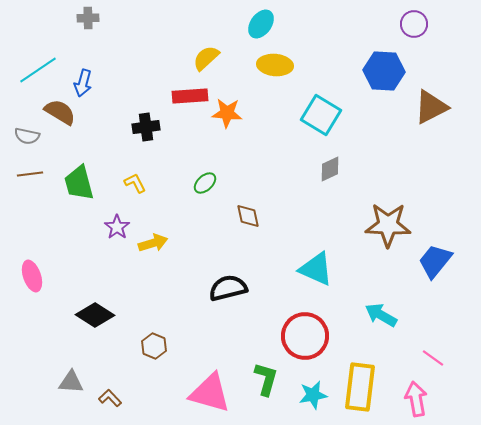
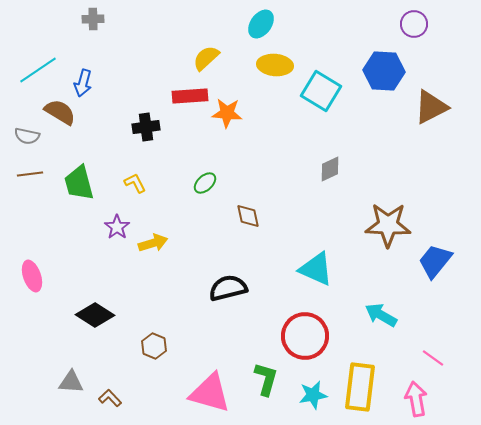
gray cross: moved 5 px right, 1 px down
cyan square: moved 24 px up
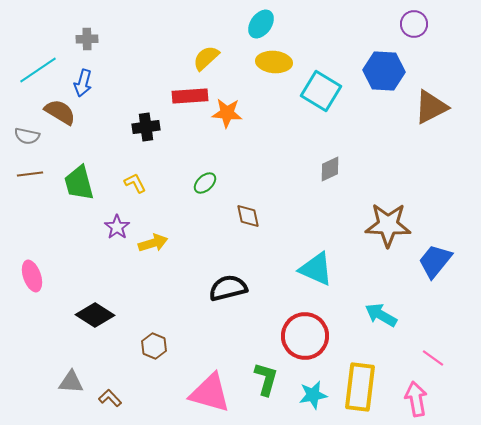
gray cross: moved 6 px left, 20 px down
yellow ellipse: moved 1 px left, 3 px up
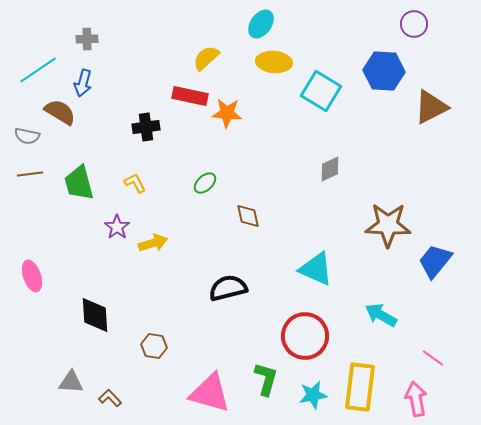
red rectangle: rotated 16 degrees clockwise
black diamond: rotated 54 degrees clockwise
brown hexagon: rotated 15 degrees counterclockwise
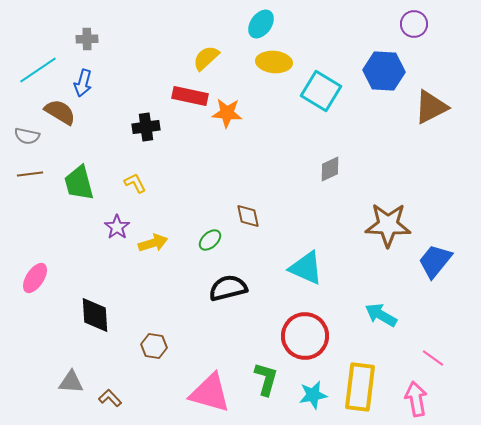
green ellipse: moved 5 px right, 57 px down
cyan triangle: moved 10 px left, 1 px up
pink ellipse: moved 3 px right, 2 px down; rotated 52 degrees clockwise
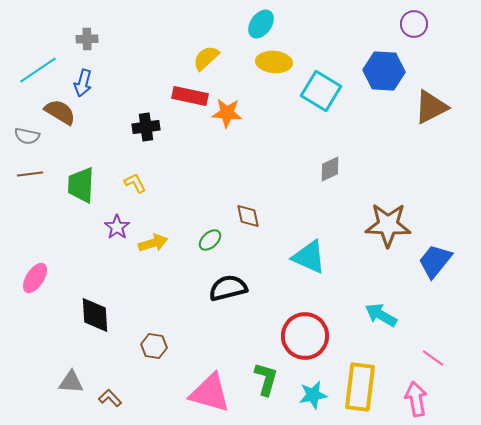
green trapezoid: moved 2 px right, 2 px down; rotated 18 degrees clockwise
cyan triangle: moved 3 px right, 11 px up
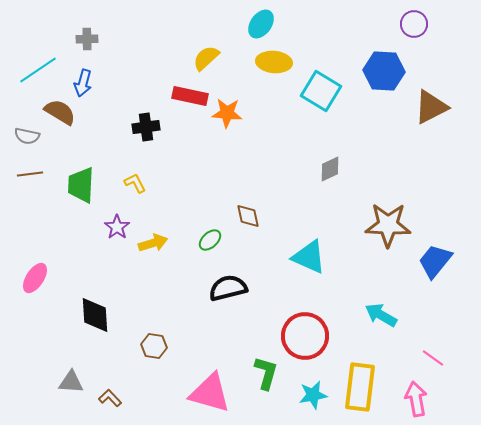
green L-shape: moved 6 px up
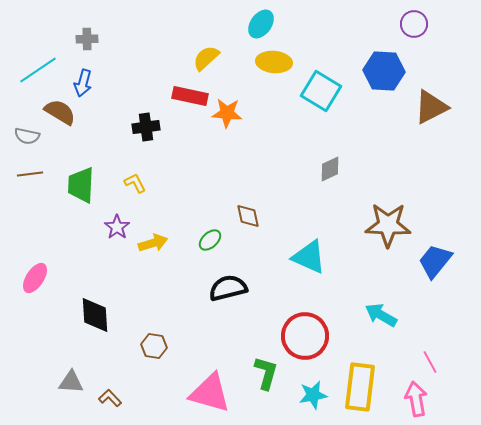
pink line: moved 3 px left, 4 px down; rotated 25 degrees clockwise
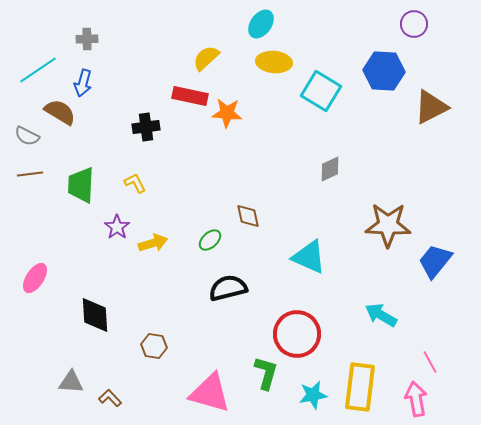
gray semicircle: rotated 15 degrees clockwise
red circle: moved 8 px left, 2 px up
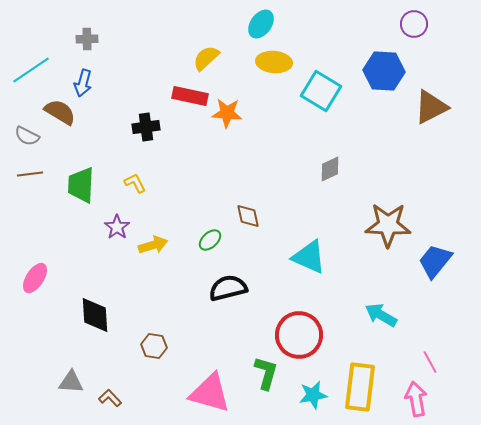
cyan line: moved 7 px left
yellow arrow: moved 2 px down
red circle: moved 2 px right, 1 px down
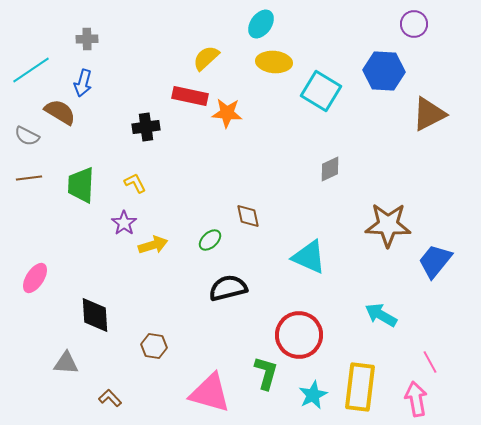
brown triangle: moved 2 px left, 7 px down
brown line: moved 1 px left, 4 px down
purple star: moved 7 px right, 4 px up
gray triangle: moved 5 px left, 19 px up
cyan star: rotated 16 degrees counterclockwise
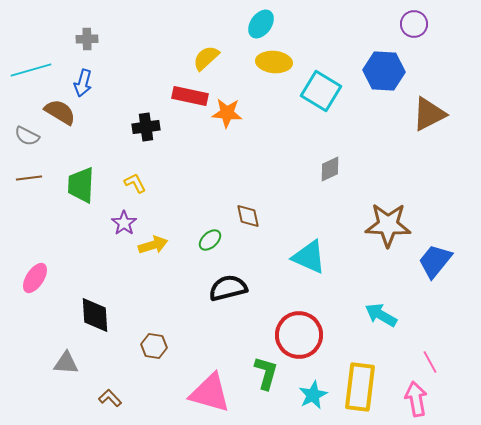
cyan line: rotated 18 degrees clockwise
